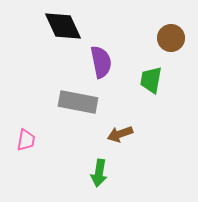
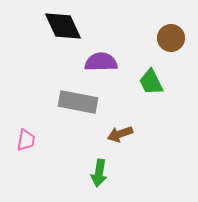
purple semicircle: rotated 80 degrees counterclockwise
green trapezoid: moved 2 px down; rotated 36 degrees counterclockwise
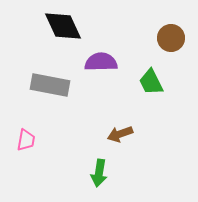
gray rectangle: moved 28 px left, 17 px up
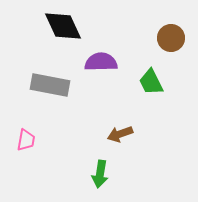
green arrow: moved 1 px right, 1 px down
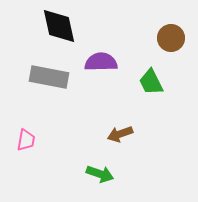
black diamond: moved 4 px left; rotated 12 degrees clockwise
gray rectangle: moved 1 px left, 8 px up
green arrow: rotated 80 degrees counterclockwise
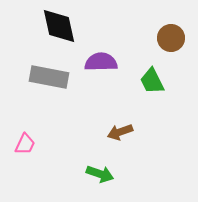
green trapezoid: moved 1 px right, 1 px up
brown arrow: moved 2 px up
pink trapezoid: moved 1 px left, 4 px down; rotated 15 degrees clockwise
